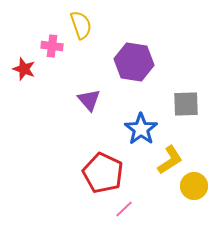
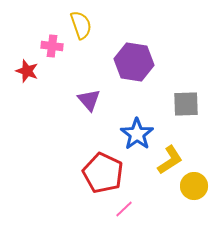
red star: moved 3 px right, 2 px down
blue star: moved 4 px left, 5 px down
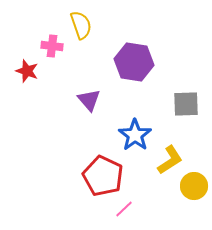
blue star: moved 2 px left, 1 px down
red pentagon: moved 3 px down
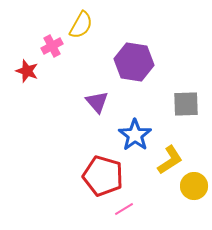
yellow semicircle: rotated 48 degrees clockwise
pink cross: rotated 35 degrees counterclockwise
purple triangle: moved 8 px right, 2 px down
red pentagon: rotated 9 degrees counterclockwise
pink line: rotated 12 degrees clockwise
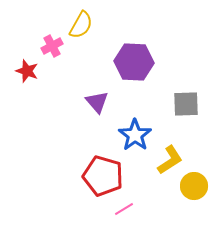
purple hexagon: rotated 6 degrees counterclockwise
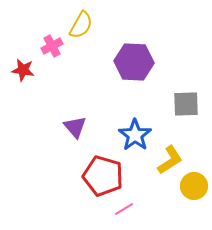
red star: moved 4 px left, 1 px up; rotated 10 degrees counterclockwise
purple triangle: moved 22 px left, 25 px down
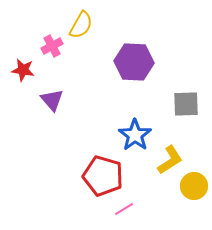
purple triangle: moved 23 px left, 27 px up
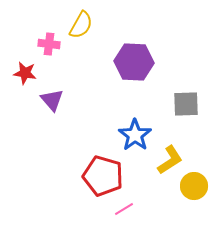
pink cross: moved 3 px left, 2 px up; rotated 35 degrees clockwise
red star: moved 2 px right, 3 px down
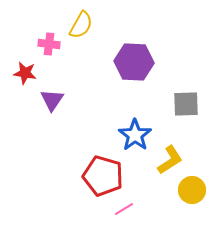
purple triangle: rotated 15 degrees clockwise
yellow circle: moved 2 px left, 4 px down
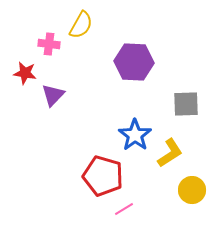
purple triangle: moved 1 px right, 5 px up; rotated 10 degrees clockwise
yellow L-shape: moved 7 px up
